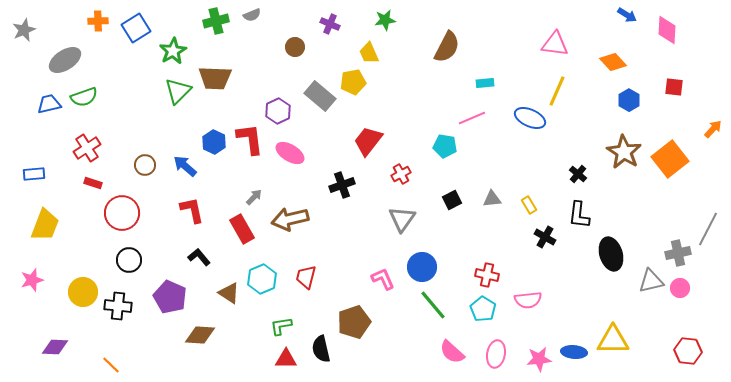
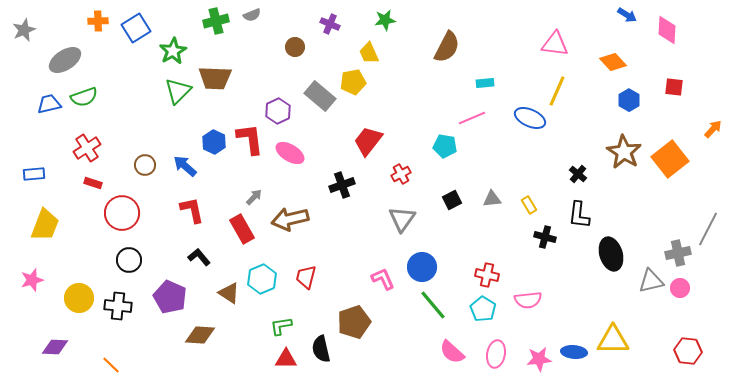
black cross at (545, 237): rotated 15 degrees counterclockwise
yellow circle at (83, 292): moved 4 px left, 6 px down
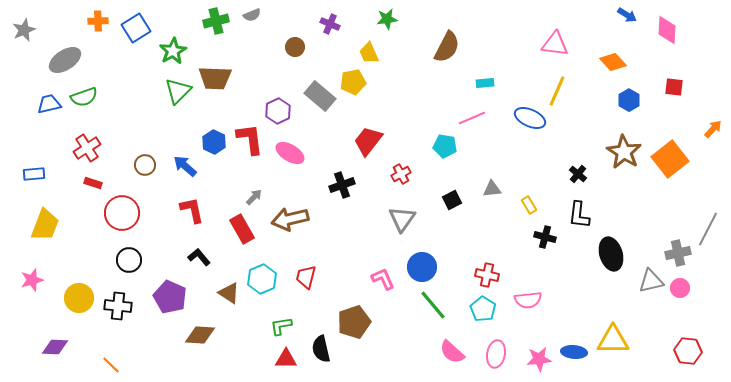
green star at (385, 20): moved 2 px right, 1 px up
gray triangle at (492, 199): moved 10 px up
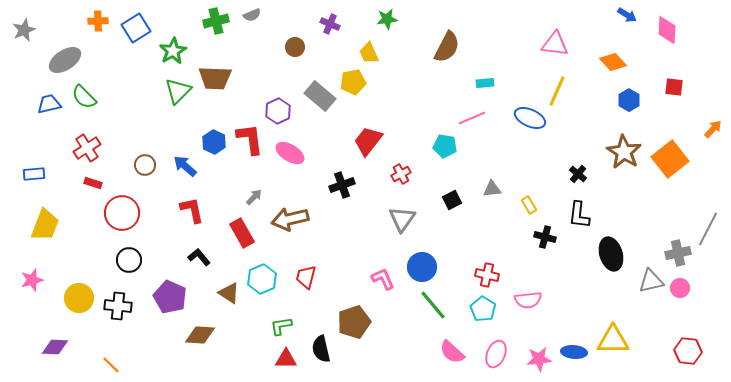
green semicircle at (84, 97): rotated 64 degrees clockwise
red rectangle at (242, 229): moved 4 px down
pink ellipse at (496, 354): rotated 12 degrees clockwise
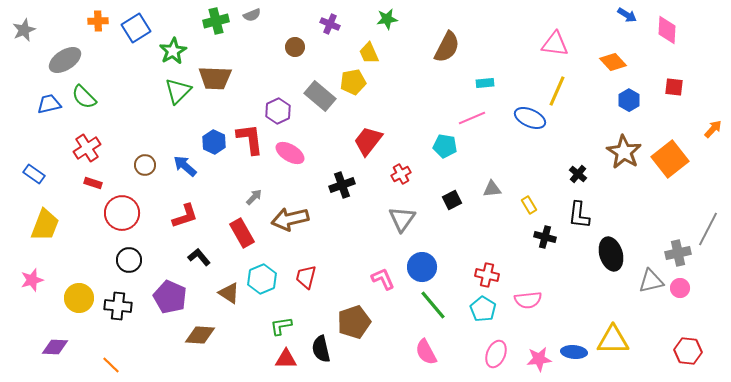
blue rectangle at (34, 174): rotated 40 degrees clockwise
red L-shape at (192, 210): moved 7 px left, 6 px down; rotated 84 degrees clockwise
pink semicircle at (452, 352): moved 26 px left; rotated 20 degrees clockwise
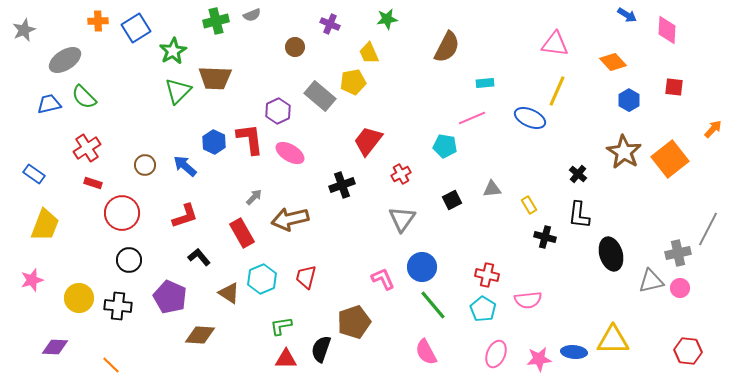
black semicircle at (321, 349): rotated 32 degrees clockwise
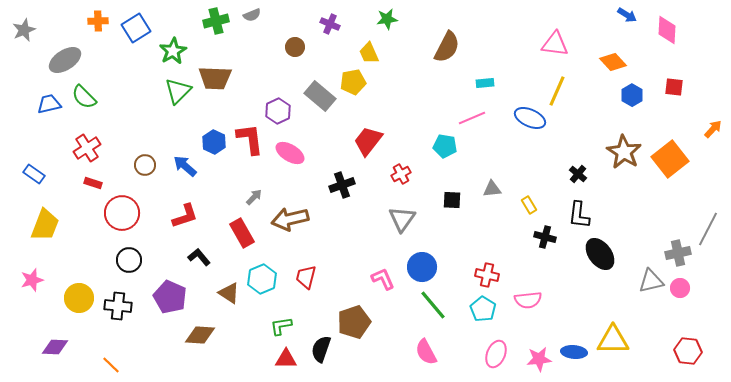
blue hexagon at (629, 100): moved 3 px right, 5 px up
black square at (452, 200): rotated 30 degrees clockwise
black ellipse at (611, 254): moved 11 px left; rotated 20 degrees counterclockwise
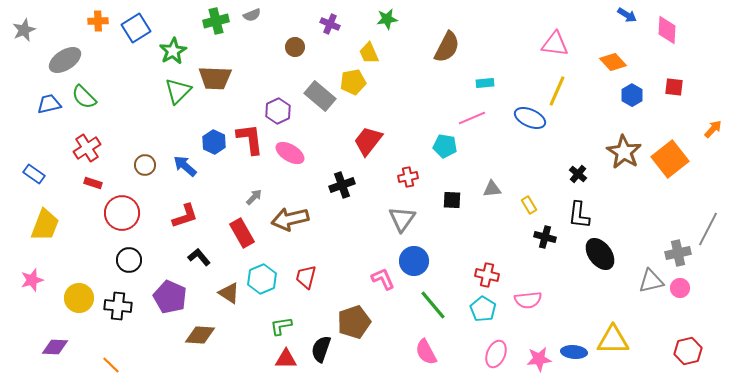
red cross at (401, 174): moved 7 px right, 3 px down; rotated 18 degrees clockwise
blue circle at (422, 267): moved 8 px left, 6 px up
red hexagon at (688, 351): rotated 20 degrees counterclockwise
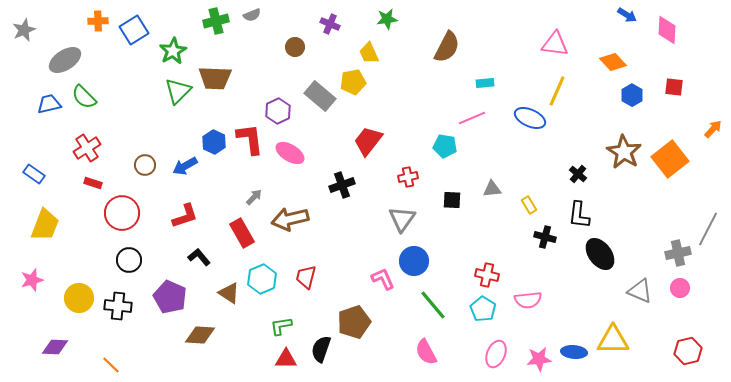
blue square at (136, 28): moved 2 px left, 2 px down
blue arrow at (185, 166): rotated 70 degrees counterclockwise
gray triangle at (651, 281): moved 11 px left, 10 px down; rotated 36 degrees clockwise
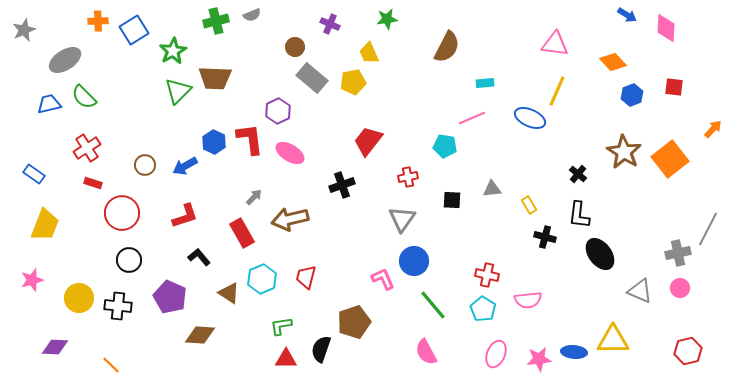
pink diamond at (667, 30): moved 1 px left, 2 px up
blue hexagon at (632, 95): rotated 10 degrees clockwise
gray rectangle at (320, 96): moved 8 px left, 18 px up
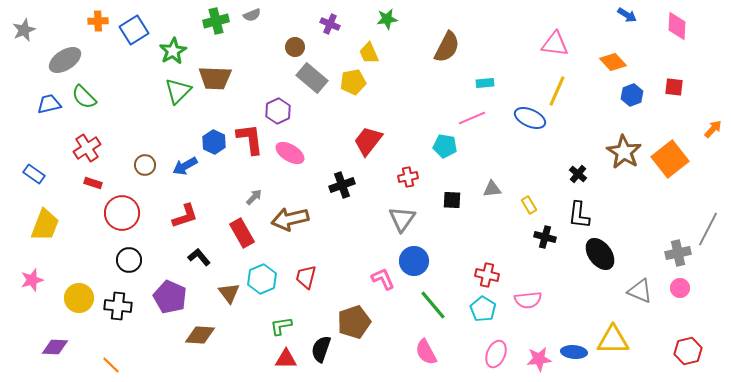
pink diamond at (666, 28): moved 11 px right, 2 px up
brown triangle at (229, 293): rotated 20 degrees clockwise
